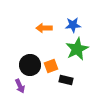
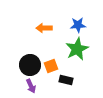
blue star: moved 5 px right
purple arrow: moved 11 px right
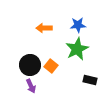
orange square: rotated 32 degrees counterclockwise
black rectangle: moved 24 px right
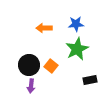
blue star: moved 2 px left, 1 px up
black circle: moved 1 px left
black rectangle: rotated 24 degrees counterclockwise
purple arrow: rotated 32 degrees clockwise
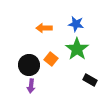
blue star: rotated 14 degrees clockwise
green star: rotated 10 degrees counterclockwise
orange square: moved 7 px up
black rectangle: rotated 40 degrees clockwise
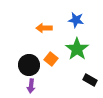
blue star: moved 4 px up
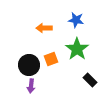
orange square: rotated 32 degrees clockwise
black rectangle: rotated 16 degrees clockwise
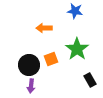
blue star: moved 1 px left, 9 px up
black rectangle: rotated 16 degrees clockwise
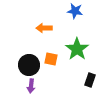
orange square: rotated 32 degrees clockwise
black rectangle: rotated 48 degrees clockwise
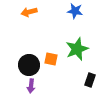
orange arrow: moved 15 px left, 16 px up; rotated 14 degrees counterclockwise
green star: rotated 15 degrees clockwise
